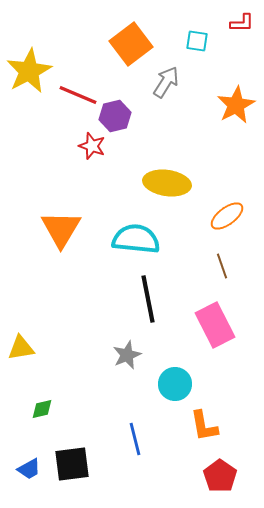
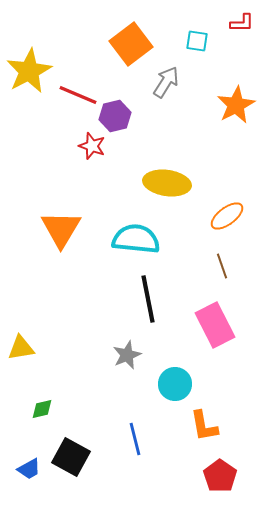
black square: moved 1 px left, 7 px up; rotated 36 degrees clockwise
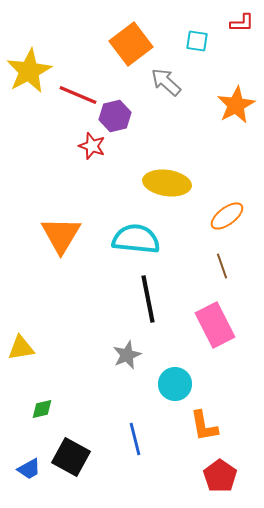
gray arrow: rotated 80 degrees counterclockwise
orange triangle: moved 6 px down
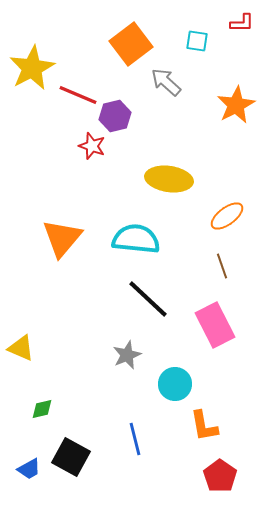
yellow star: moved 3 px right, 3 px up
yellow ellipse: moved 2 px right, 4 px up
orange triangle: moved 1 px right, 3 px down; rotated 9 degrees clockwise
black line: rotated 36 degrees counterclockwise
yellow triangle: rotated 32 degrees clockwise
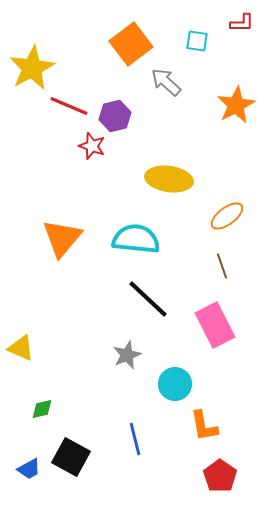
red line: moved 9 px left, 11 px down
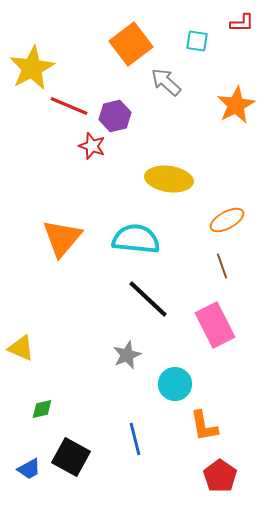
orange ellipse: moved 4 px down; rotated 8 degrees clockwise
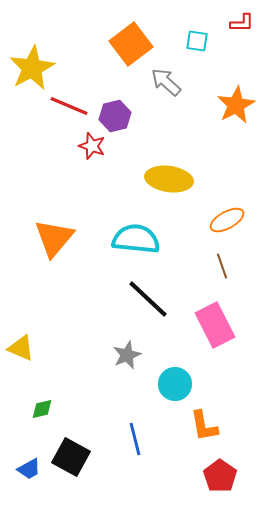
orange triangle: moved 8 px left
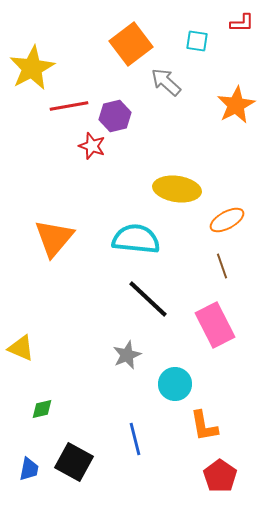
red line: rotated 33 degrees counterclockwise
yellow ellipse: moved 8 px right, 10 px down
black square: moved 3 px right, 5 px down
blue trapezoid: rotated 50 degrees counterclockwise
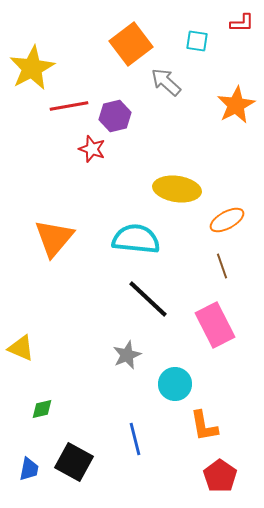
red star: moved 3 px down
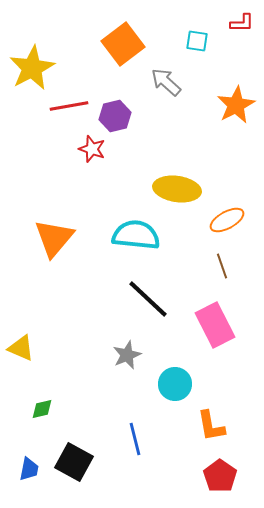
orange square: moved 8 px left
cyan semicircle: moved 4 px up
orange L-shape: moved 7 px right
